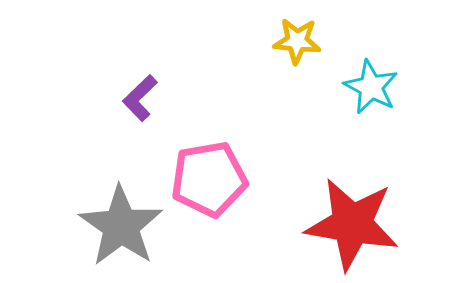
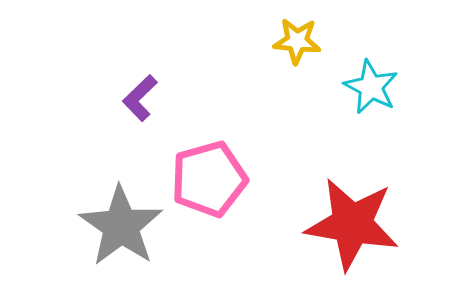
pink pentagon: rotated 6 degrees counterclockwise
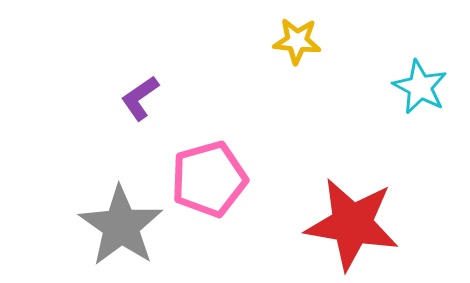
cyan star: moved 49 px right
purple L-shape: rotated 9 degrees clockwise
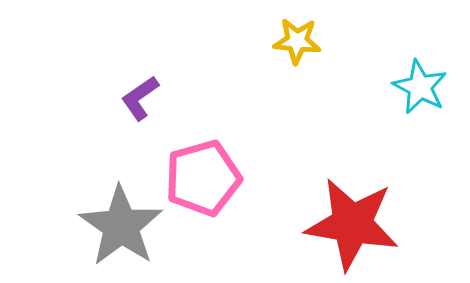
pink pentagon: moved 6 px left, 1 px up
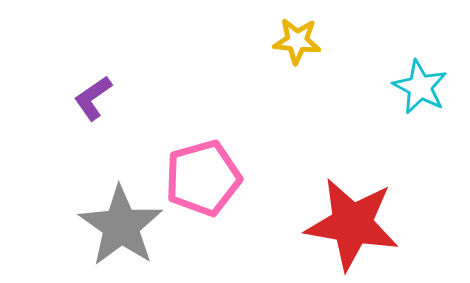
purple L-shape: moved 47 px left
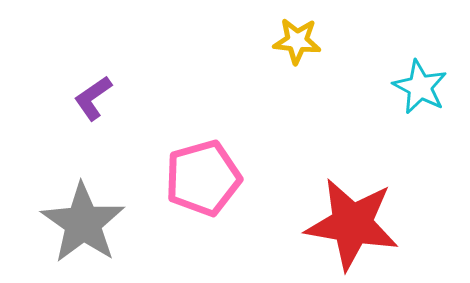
gray star: moved 38 px left, 3 px up
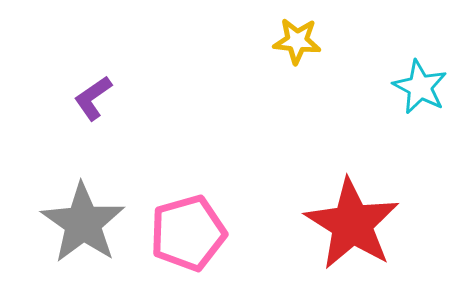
pink pentagon: moved 15 px left, 55 px down
red star: rotated 22 degrees clockwise
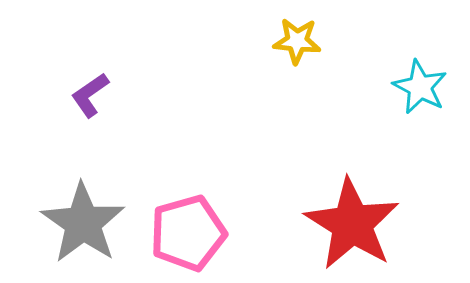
purple L-shape: moved 3 px left, 3 px up
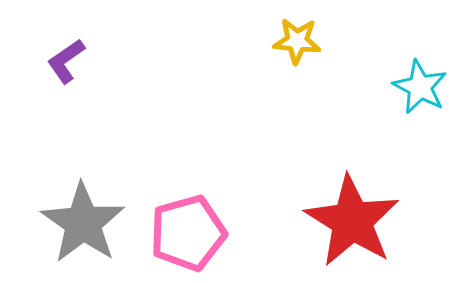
purple L-shape: moved 24 px left, 34 px up
red star: moved 3 px up
